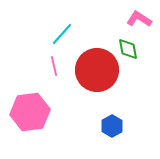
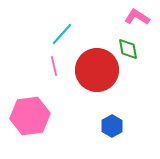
pink L-shape: moved 2 px left, 2 px up
pink hexagon: moved 4 px down
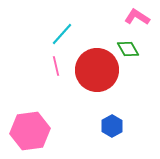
green diamond: rotated 20 degrees counterclockwise
pink line: moved 2 px right
pink hexagon: moved 15 px down
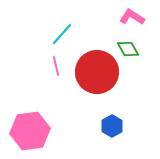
pink L-shape: moved 5 px left
red circle: moved 2 px down
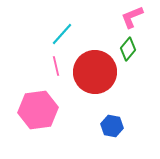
pink L-shape: rotated 55 degrees counterclockwise
green diamond: rotated 70 degrees clockwise
red circle: moved 2 px left
blue hexagon: rotated 20 degrees counterclockwise
pink hexagon: moved 8 px right, 21 px up
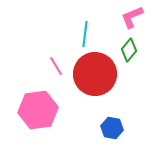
cyan line: moved 23 px right; rotated 35 degrees counterclockwise
green diamond: moved 1 px right, 1 px down
pink line: rotated 18 degrees counterclockwise
red circle: moved 2 px down
blue hexagon: moved 2 px down
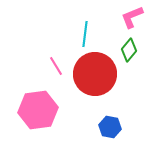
blue hexagon: moved 2 px left, 1 px up
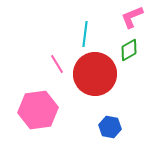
green diamond: rotated 20 degrees clockwise
pink line: moved 1 px right, 2 px up
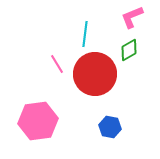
pink hexagon: moved 11 px down
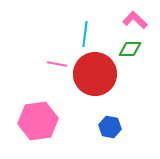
pink L-shape: moved 3 px right, 3 px down; rotated 65 degrees clockwise
green diamond: moved 1 px right, 1 px up; rotated 30 degrees clockwise
pink line: rotated 48 degrees counterclockwise
